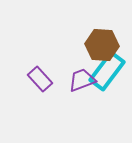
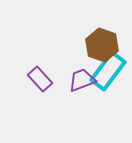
brown hexagon: rotated 16 degrees clockwise
cyan rectangle: moved 1 px right
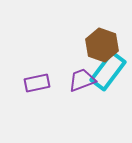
purple rectangle: moved 3 px left, 4 px down; rotated 60 degrees counterclockwise
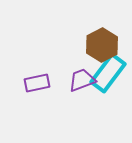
brown hexagon: rotated 12 degrees clockwise
cyan rectangle: moved 2 px down
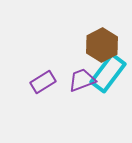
purple rectangle: moved 6 px right, 1 px up; rotated 20 degrees counterclockwise
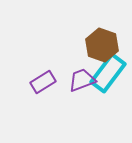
brown hexagon: rotated 12 degrees counterclockwise
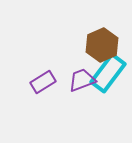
brown hexagon: rotated 16 degrees clockwise
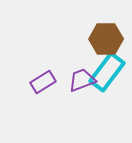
brown hexagon: moved 4 px right, 6 px up; rotated 24 degrees clockwise
cyan rectangle: moved 1 px left, 1 px up
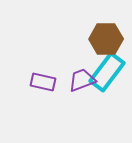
purple rectangle: rotated 45 degrees clockwise
